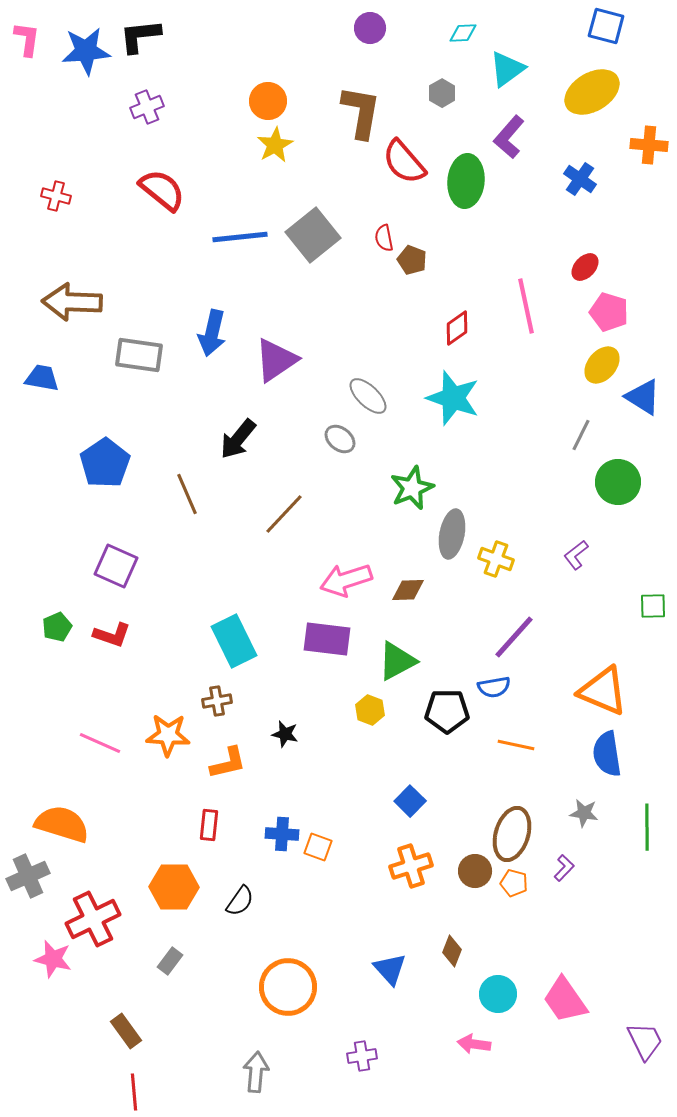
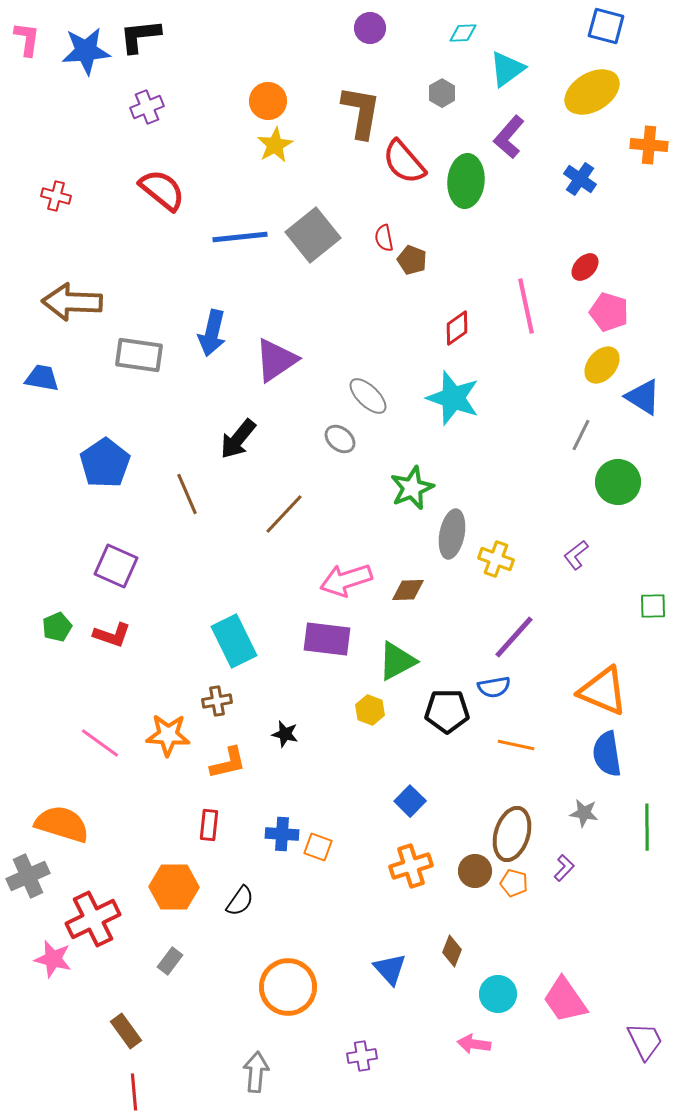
pink line at (100, 743): rotated 12 degrees clockwise
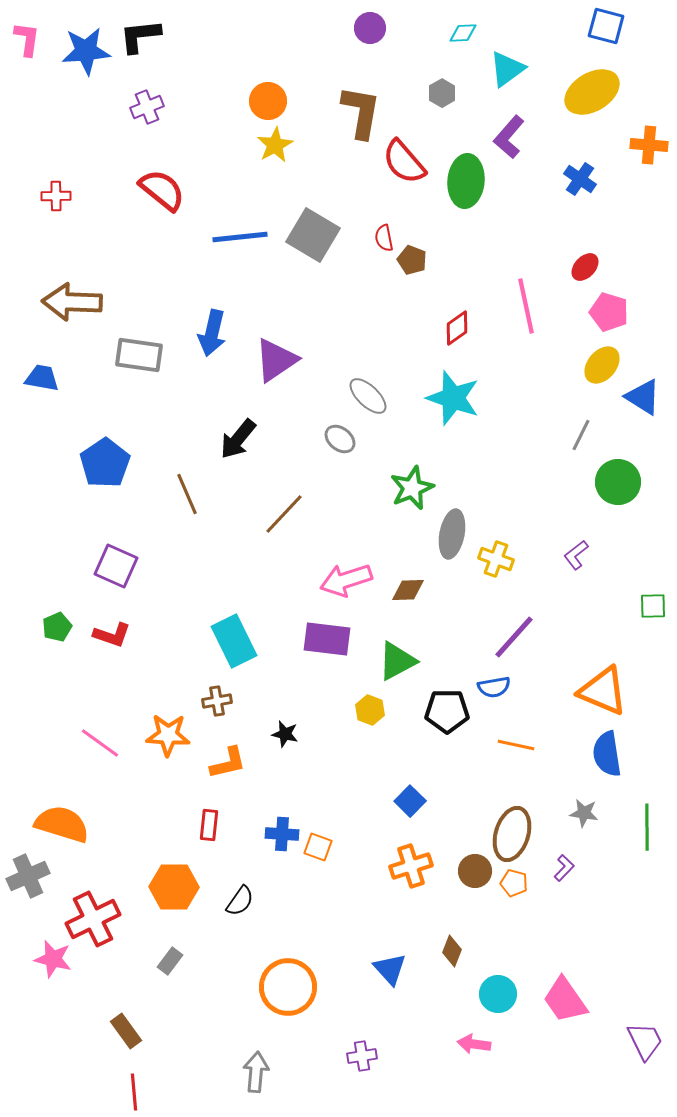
red cross at (56, 196): rotated 16 degrees counterclockwise
gray square at (313, 235): rotated 20 degrees counterclockwise
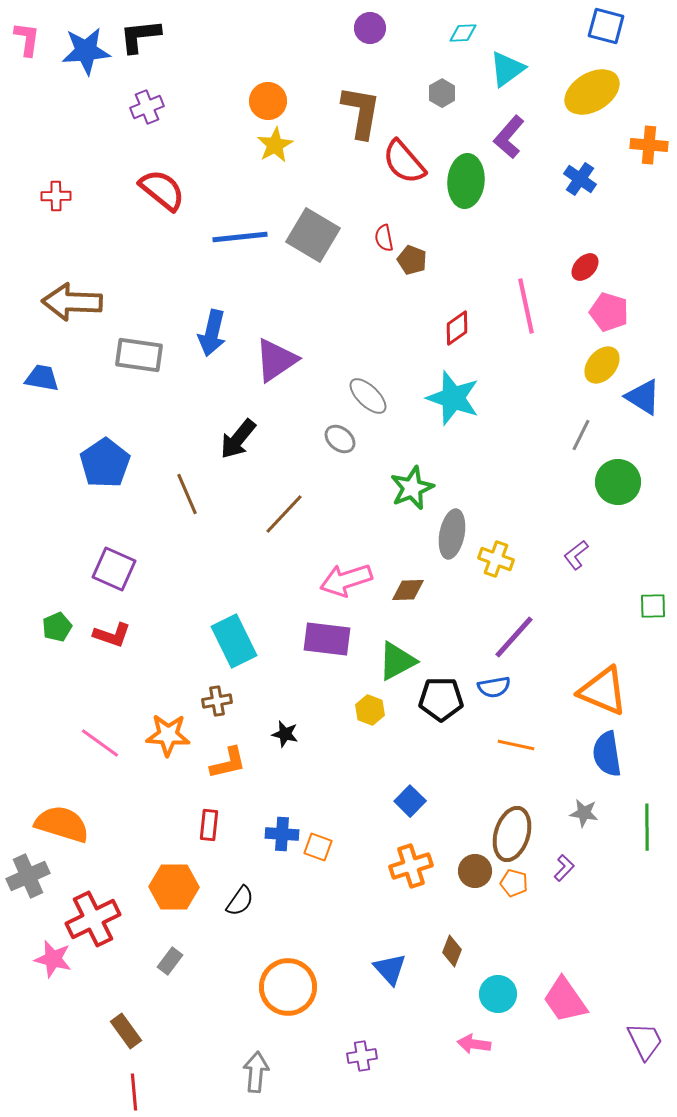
purple square at (116, 566): moved 2 px left, 3 px down
black pentagon at (447, 711): moved 6 px left, 12 px up
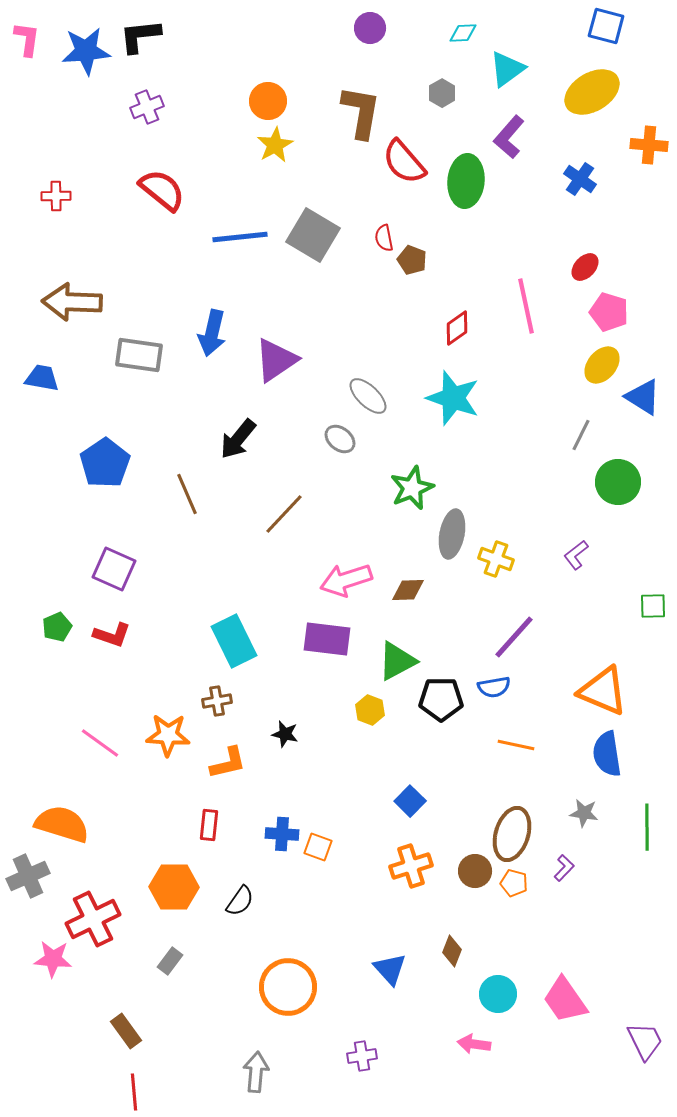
pink star at (53, 959): rotated 9 degrees counterclockwise
